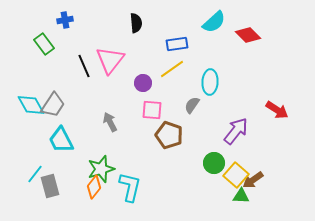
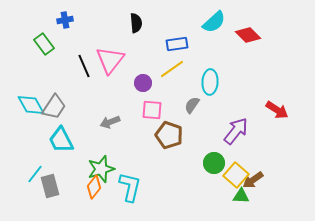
gray trapezoid: moved 1 px right, 2 px down
gray arrow: rotated 84 degrees counterclockwise
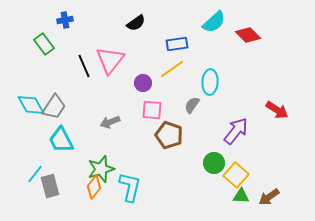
black semicircle: rotated 60 degrees clockwise
brown arrow: moved 16 px right, 17 px down
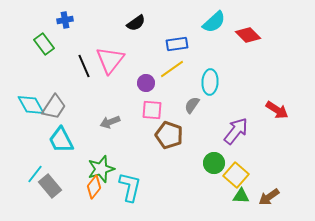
purple circle: moved 3 px right
gray rectangle: rotated 25 degrees counterclockwise
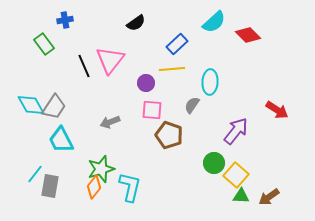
blue rectangle: rotated 35 degrees counterclockwise
yellow line: rotated 30 degrees clockwise
gray rectangle: rotated 50 degrees clockwise
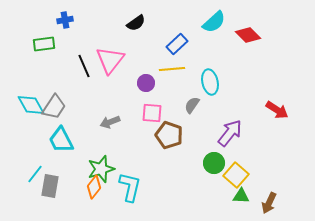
green rectangle: rotated 60 degrees counterclockwise
cyan ellipse: rotated 15 degrees counterclockwise
pink square: moved 3 px down
purple arrow: moved 6 px left, 2 px down
brown arrow: moved 6 px down; rotated 30 degrees counterclockwise
